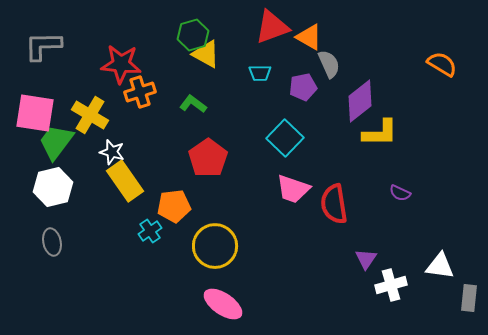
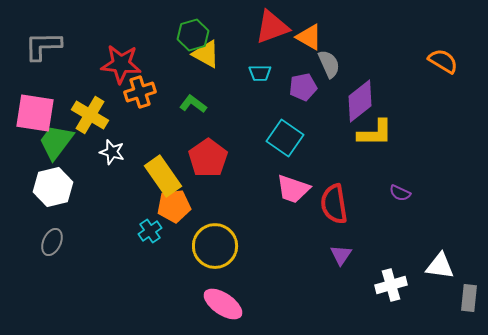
orange semicircle: moved 1 px right, 3 px up
yellow L-shape: moved 5 px left
cyan square: rotated 9 degrees counterclockwise
yellow rectangle: moved 38 px right, 5 px up
gray ellipse: rotated 36 degrees clockwise
purple triangle: moved 25 px left, 4 px up
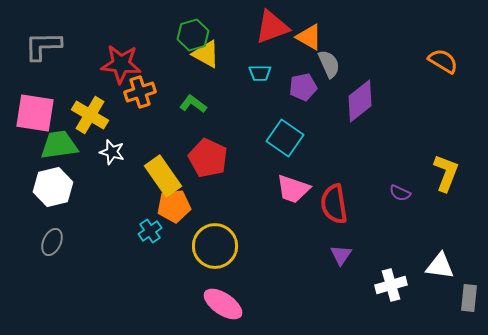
yellow L-shape: moved 71 px right, 40 px down; rotated 69 degrees counterclockwise
green trapezoid: moved 3 px right, 3 px down; rotated 45 degrees clockwise
red pentagon: rotated 12 degrees counterclockwise
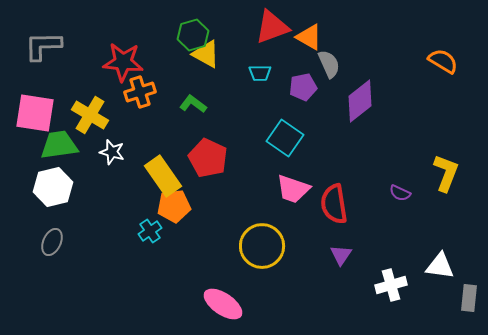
red star: moved 2 px right, 2 px up
yellow circle: moved 47 px right
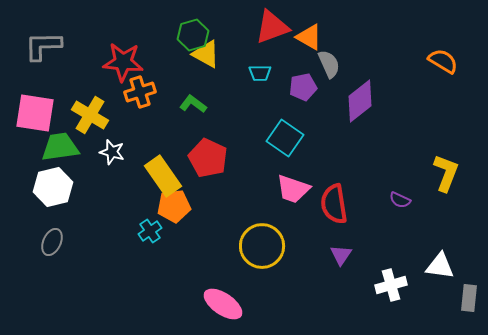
green trapezoid: moved 1 px right, 2 px down
purple semicircle: moved 7 px down
